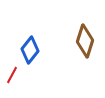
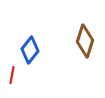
red line: rotated 18 degrees counterclockwise
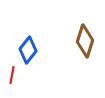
blue diamond: moved 2 px left
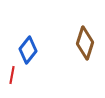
brown diamond: moved 2 px down
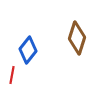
brown diamond: moved 8 px left, 5 px up
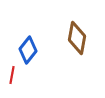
brown diamond: rotated 8 degrees counterclockwise
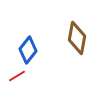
red line: moved 5 px right, 1 px down; rotated 48 degrees clockwise
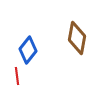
red line: rotated 66 degrees counterclockwise
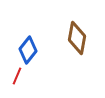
red line: rotated 30 degrees clockwise
